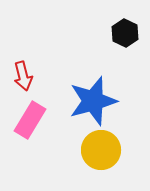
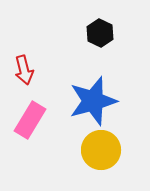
black hexagon: moved 25 px left
red arrow: moved 1 px right, 6 px up
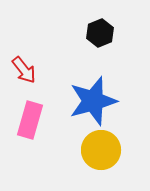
black hexagon: rotated 12 degrees clockwise
red arrow: rotated 24 degrees counterclockwise
pink rectangle: rotated 15 degrees counterclockwise
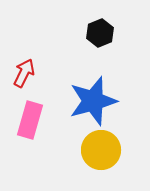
red arrow: moved 3 px down; rotated 116 degrees counterclockwise
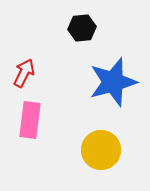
black hexagon: moved 18 px left, 5 px up; rotated 16 degrees clockwise
blue star: moved 20 px right, 19 px up
pink rectangle: rotated 9 degrees counterclockwise
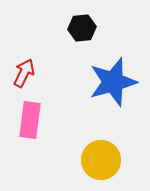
yellow circle: moved 10 px down
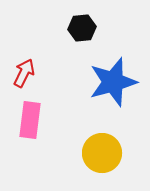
yellow circle: moved 1 px right, 7 px up
